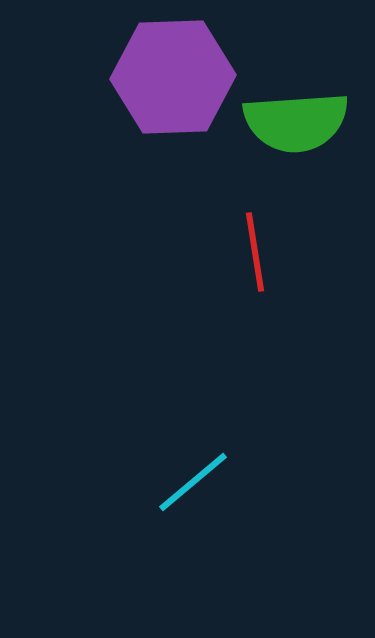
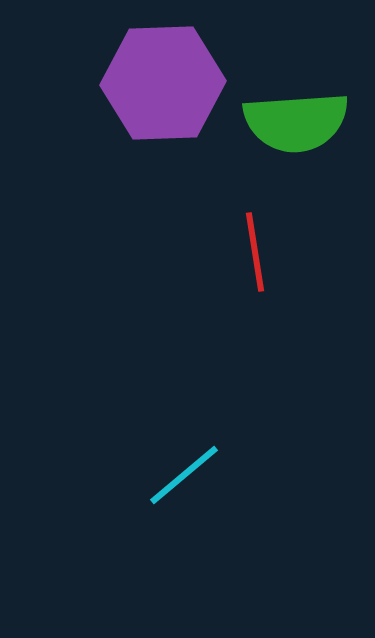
purple hexagon: moved 10 px left, 6 px down
cyan line: moved 9 px left, 7 px up
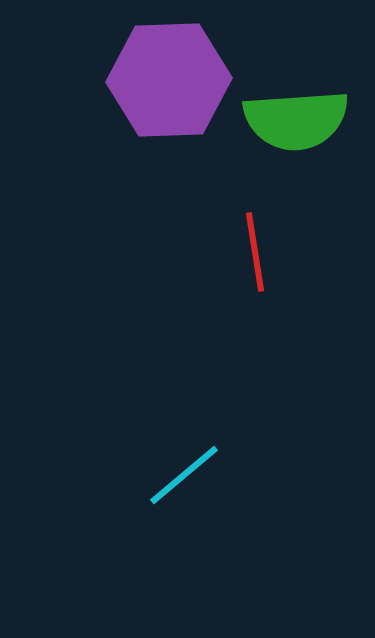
purple hexagon: moved 6 px right, 3 px up
green semicircle: moved 2 px up
